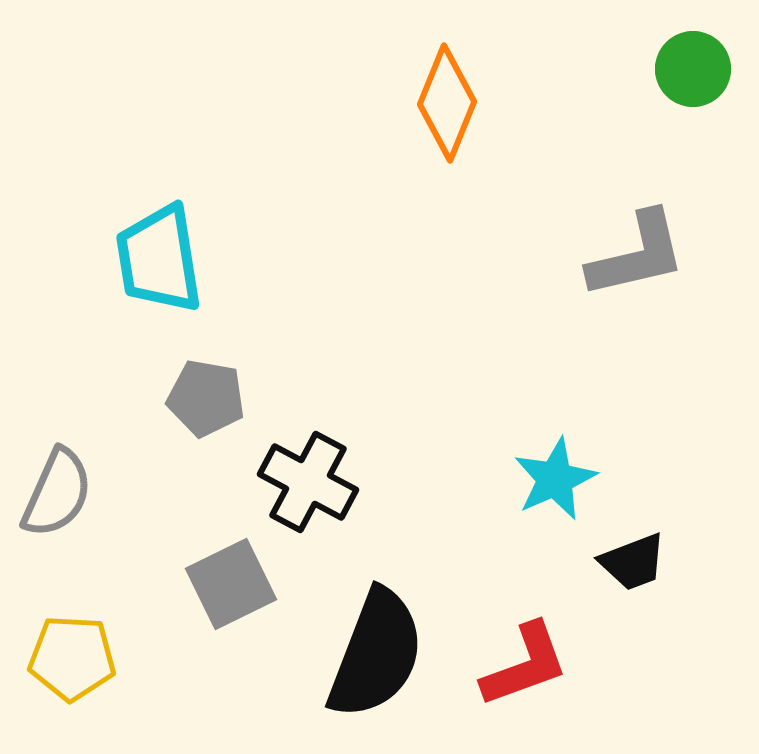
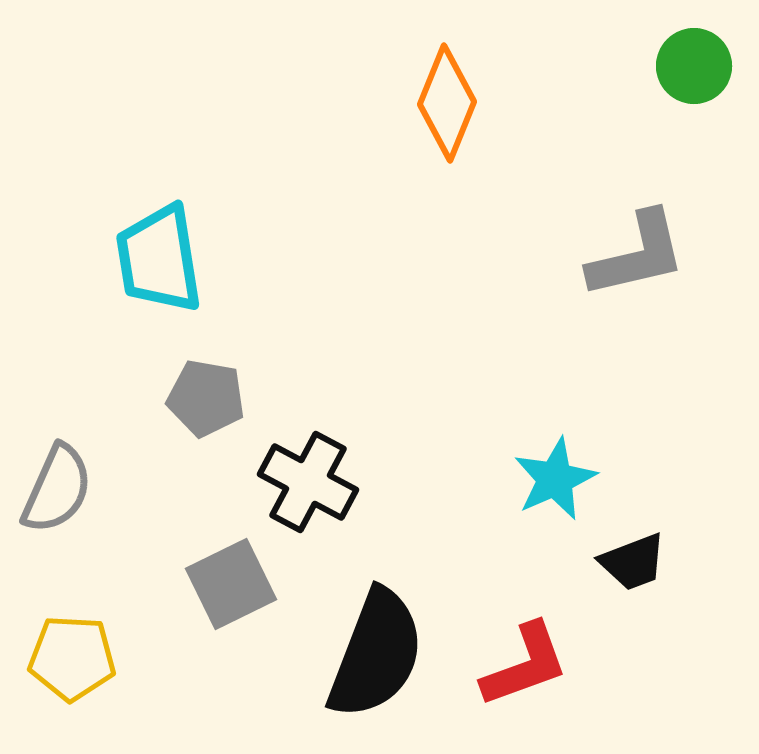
green circle: moved 1 px right, 3 px up
gray semicircle: moved 4 px up
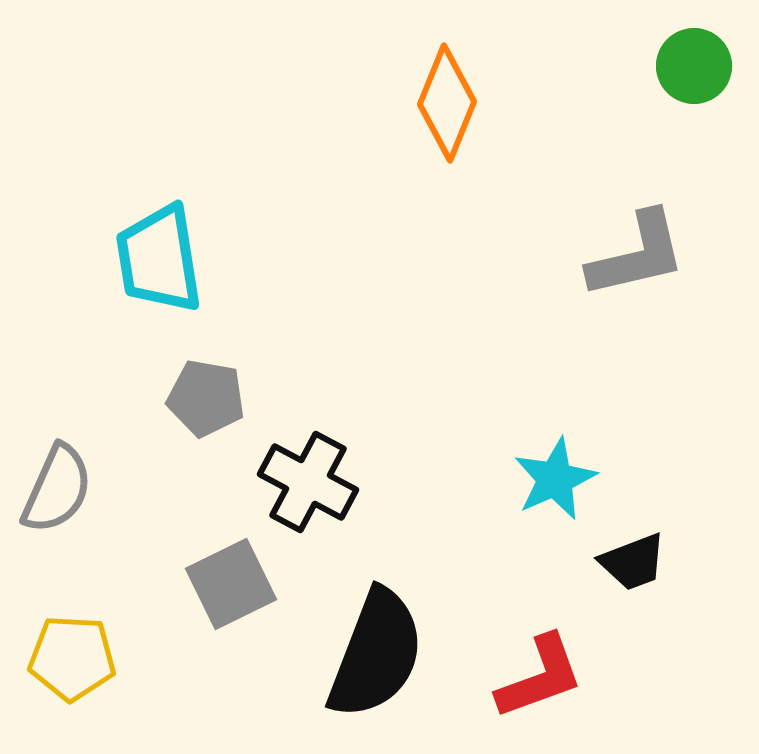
red L-shape: moved 15 px right, 12 px down
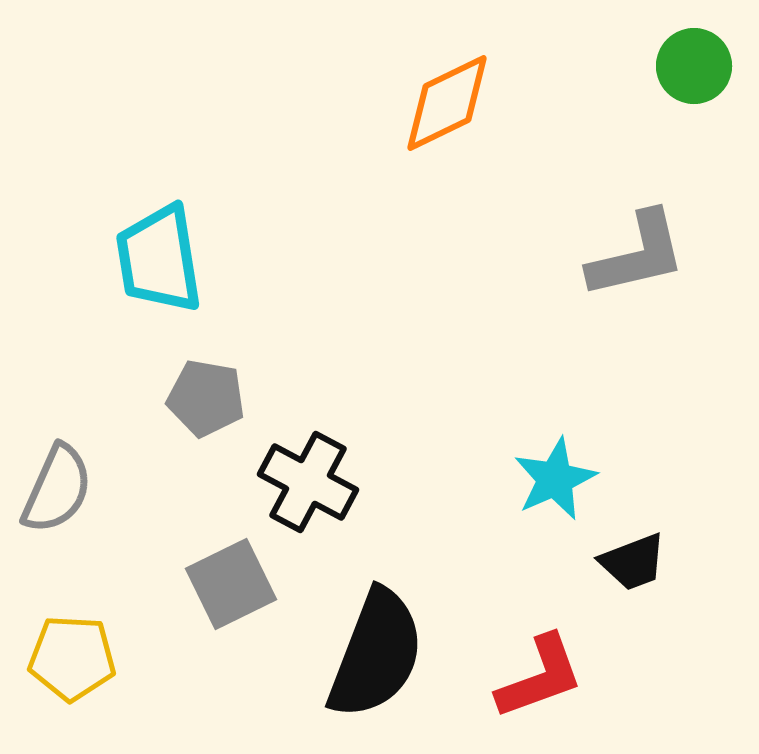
orange diamond: rotated 42 degrees clockwise
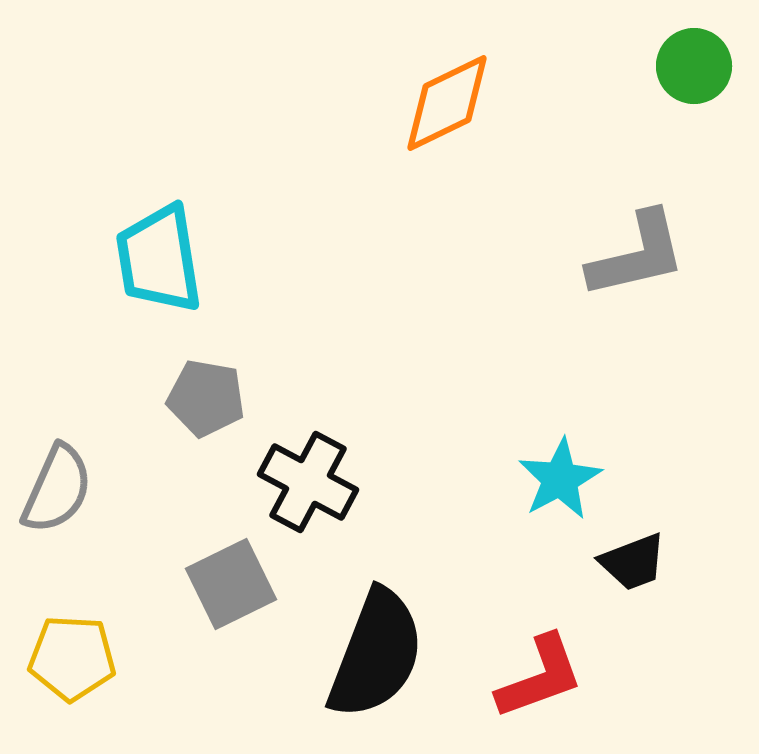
cyan star: moved 5 px right; rotated 4 degrees counterclockwise
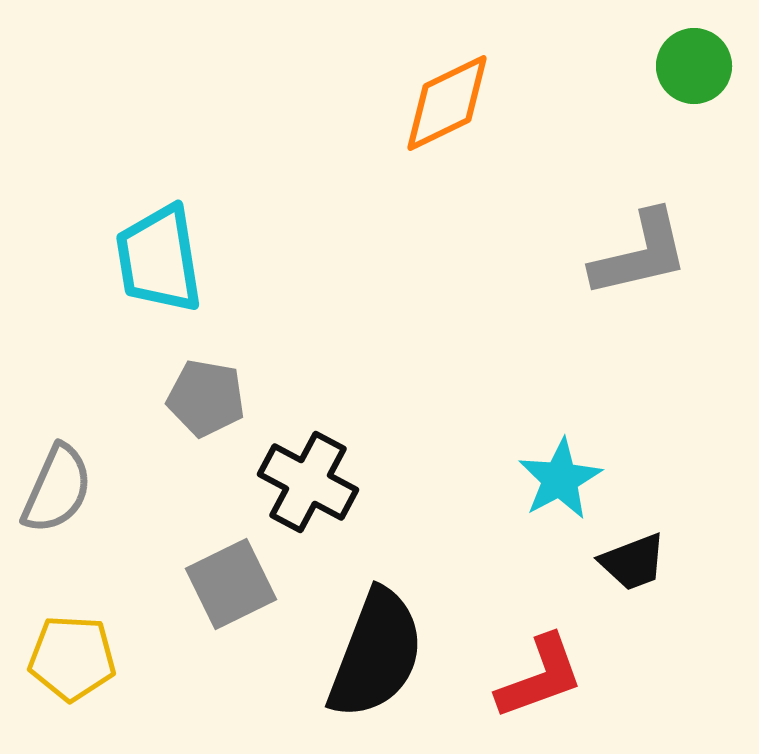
gray L-shape: moved 3 px right, 1 px up
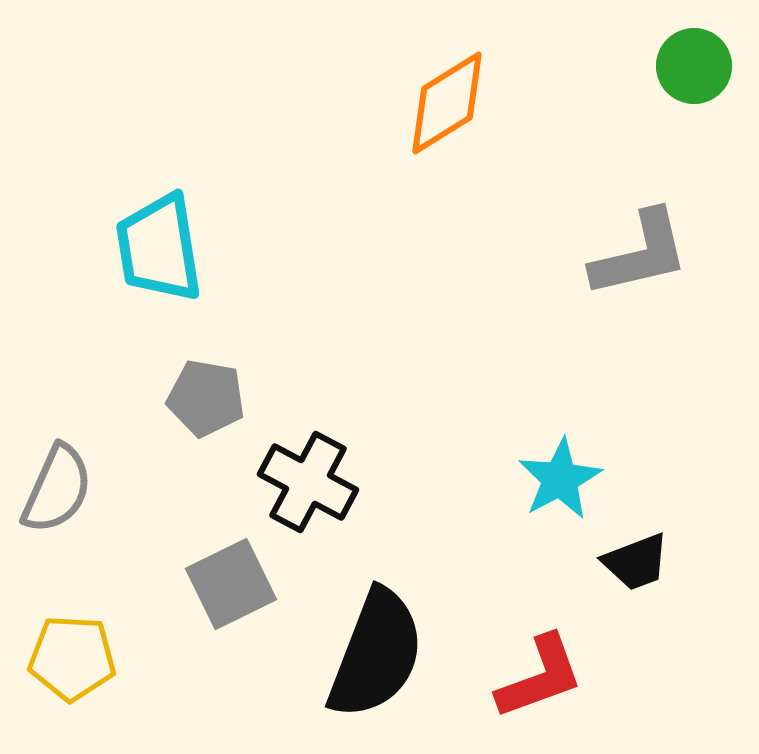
orange diamond: rotated 6 degrees counterclockwise
cyan trapezoid: moved 11 px up
black trapezoid: moved 3 px right
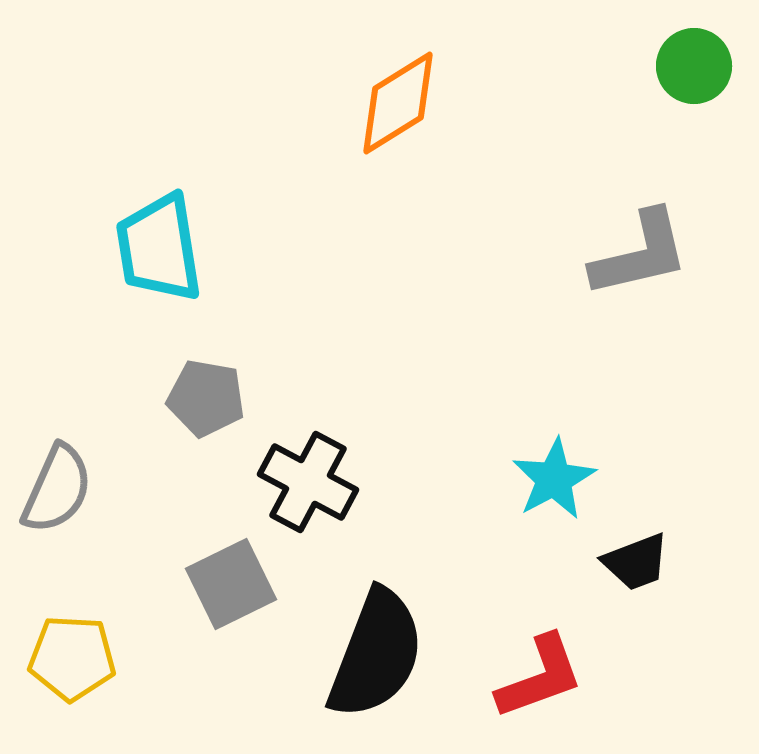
orange diamond: moved 49 px left
cyan star: moved 6 px left
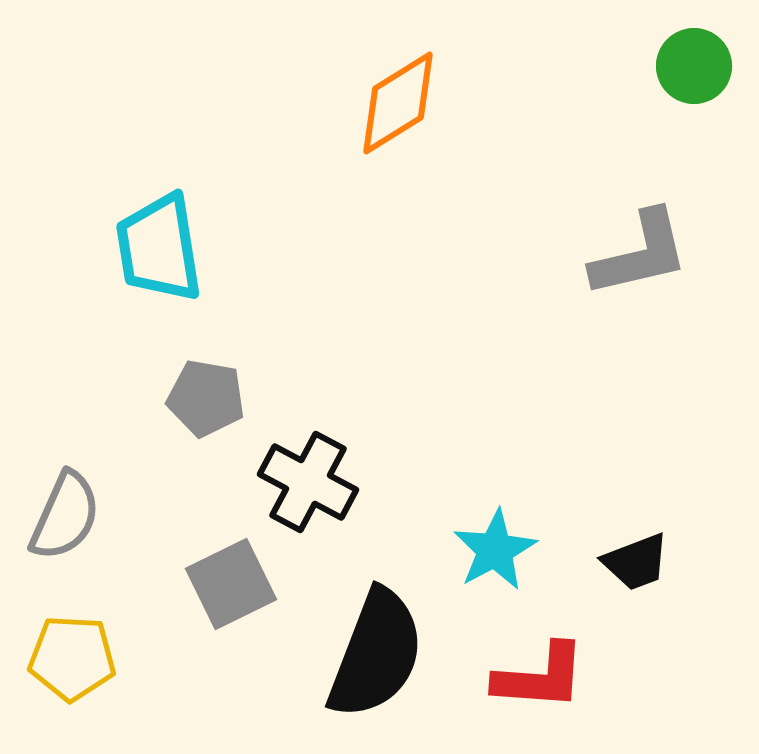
cyan star: moved 59 px left, 71 px down
gray semicircle: moved 8 px right, 27 px down
red L-shape: rotated 24 degrees clockwise
